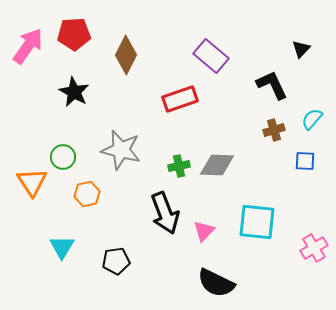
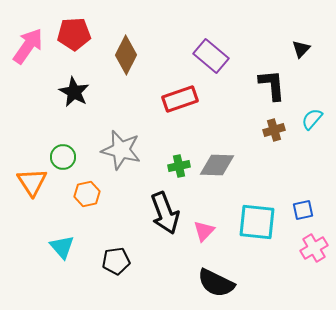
black L-shape: rotated 20 degrees clockwise
blue square: moved 2 px left, 49 px down; rotated 15 degrees counterclockwise
cyan triangle: rotated 12 degrees counterclockwise
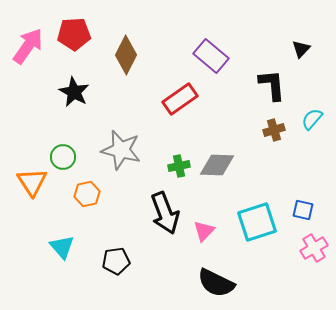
red rectangle: rotated 16 degrees counterclockwise
blue square: rotated 25 degrees clockwise
cyan square: rotated 24 degrees counterclockwise
